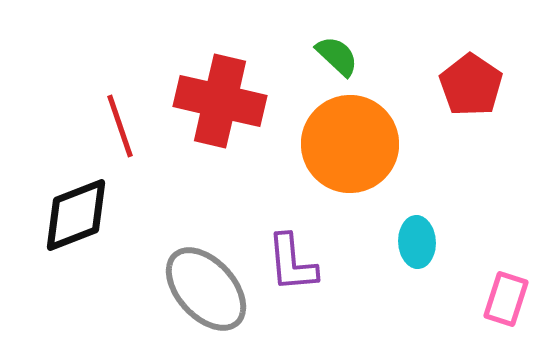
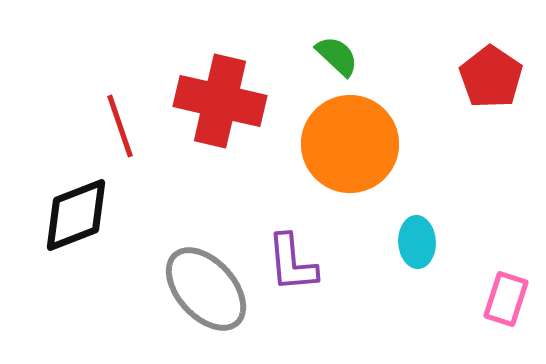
red pentagon: moved 20 px right, 8 px up
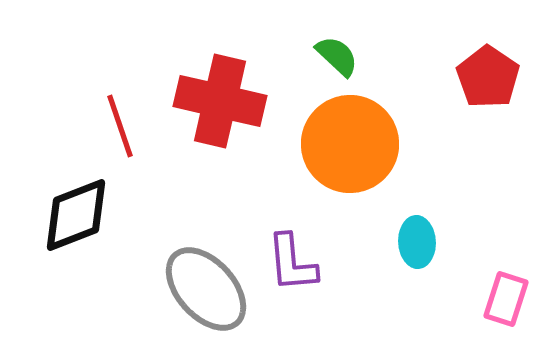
red pentagon: moved 3 px left
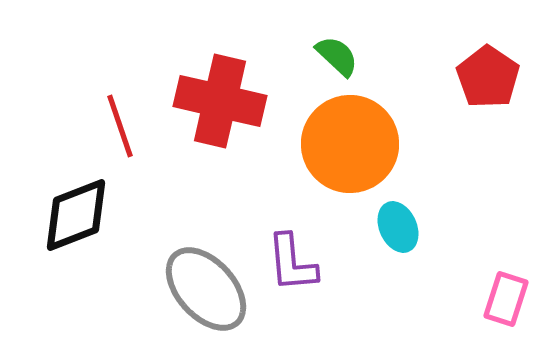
cyan ellipse: moved 19 px left, 15 px up; rotated 21 degrees counterclockwise
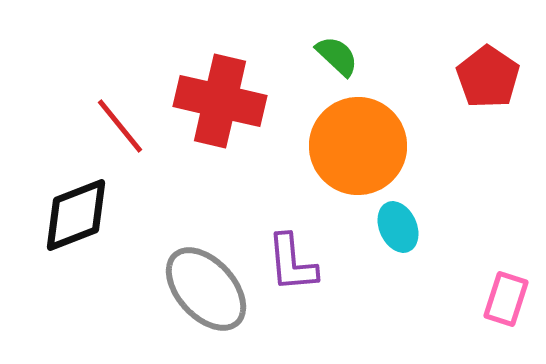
red line: rotated 20 degrees counterclockwise
orange circle: moved 8 px right, 2 px down
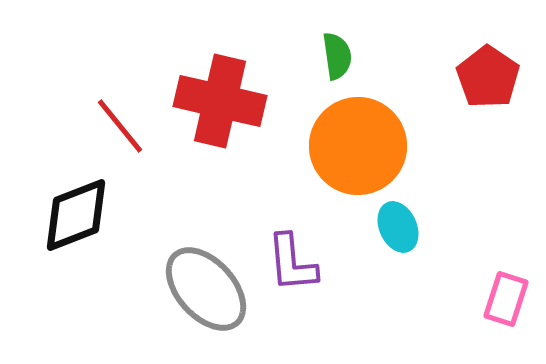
green semicircle: rotated 39 degrees clockwise
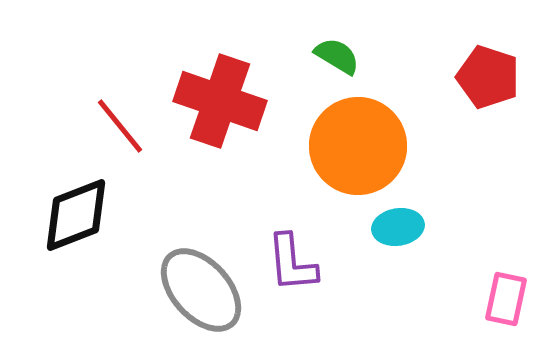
green semicircle: rotated 51 degrees counterclockwise
red pentagon: rotated 16 degrees counterclockwise
red cross: rotated 6 degrees clockwise
cyan ellipse: rotated 75 degrees counterclockwise
gray ellipse: moved 5 px left, 1 px down
pink rectangle: rotated 6 degrees counterclockwise
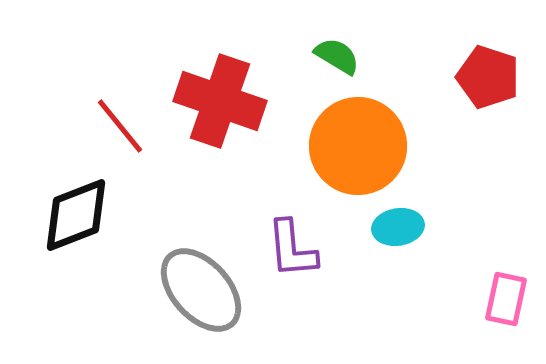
purple L-shape: moved 14 px up
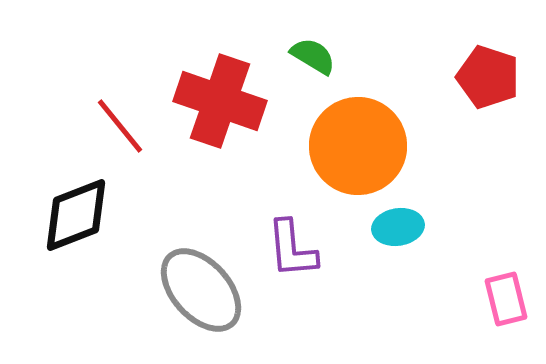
green semicircle: moved 24 px left
pink rectangle: rotated 26 degrees counterclockwise
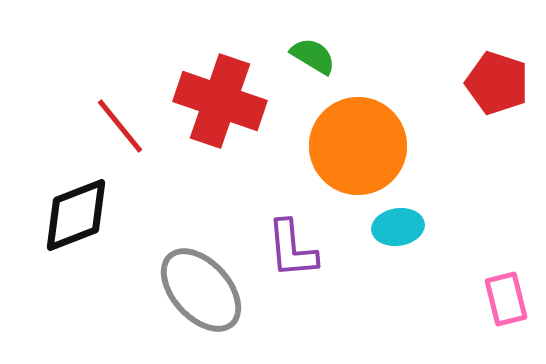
red pentagon: moved 9 px right, 6 px down
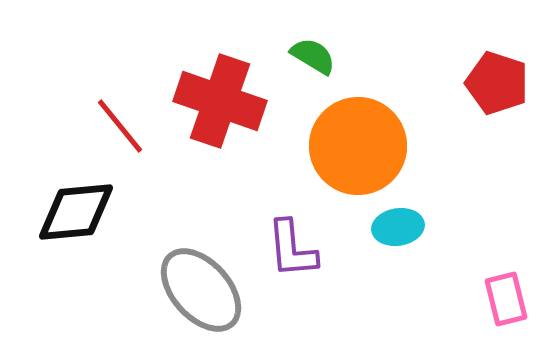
black diamond: moved 3 px up; rotated 16 degrees clockwise
